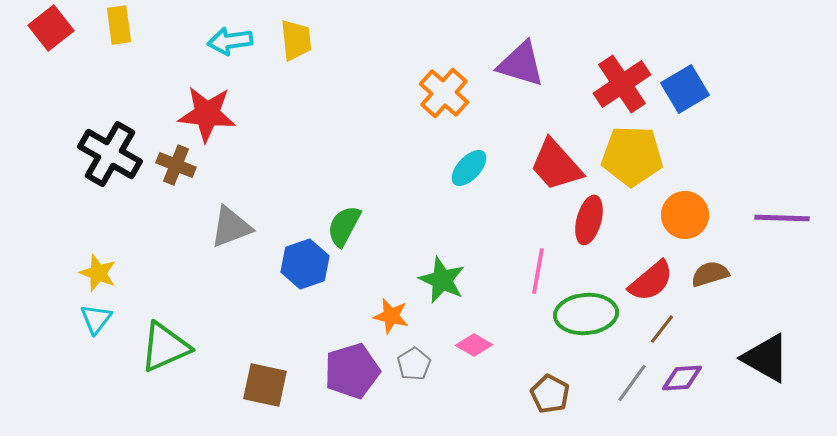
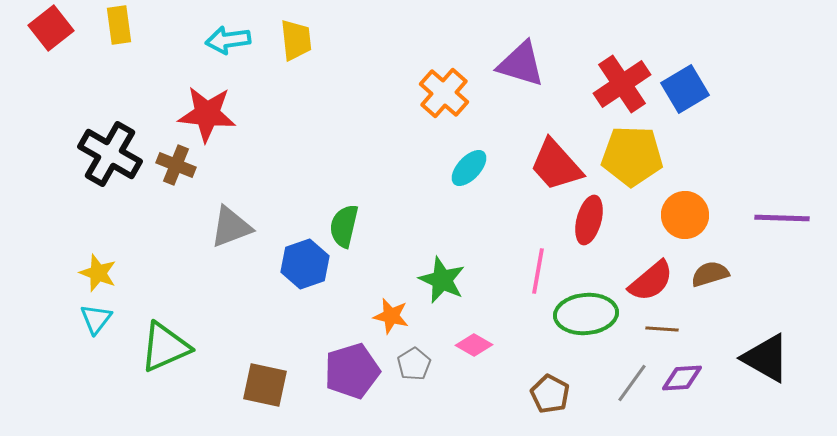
cyan arrow: moved 2 px left, 1 px up
green semicircle: rotated 15 degrees counterclockwise
brown line: rotated 56 degrees clockwise
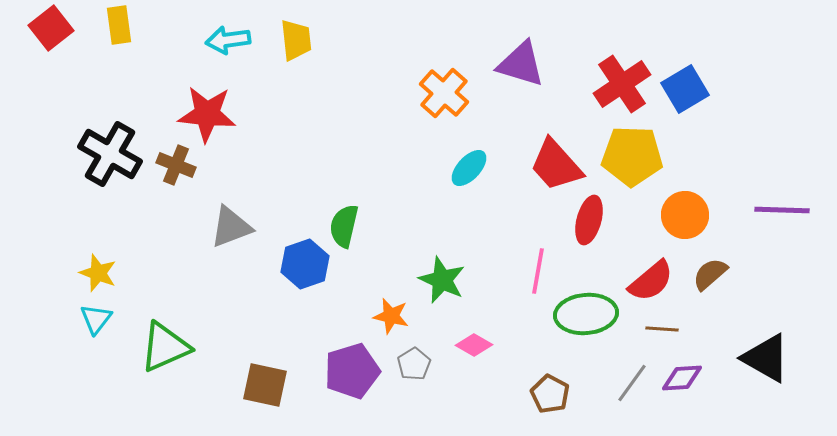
purple line: moved 8 px up
brown semicircle: rotated 24 degrees counterclockwise
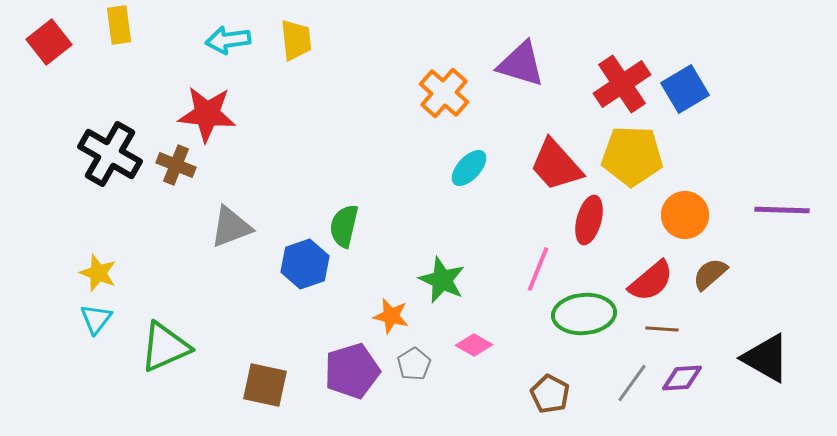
red square: moved 2 px left, 14 px down
pink line: moved 2 px up; rotated 12 degrees clockwise
green ellipse: moved 2 px left
